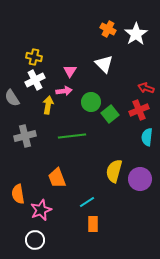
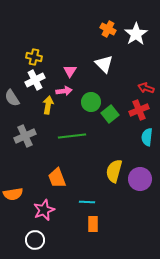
gray cross: rotated 10 degrees counterclockwise
orange semicircle: moved 5 px left; rotated 90 degrees counterclockwise
cyan line: rotated 35 degrees clockwise
pink star: moved 3 px right
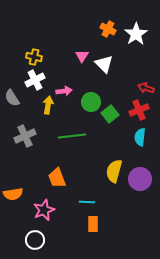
pink triangle: moved 12 px right, 15 px up
cyan semicircle: moved 7 px left
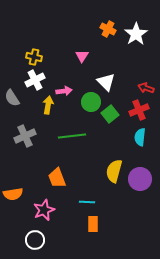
white triangle: moved 2 px right, 18 px down
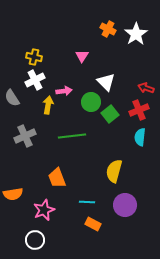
purple circle: moved 15 px left, 26 px down
orange rectangle: rotated 63 degrees counterclockwise
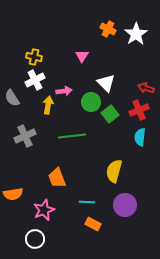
white triangle: moved 1 px down
white circle: moved 1 px up
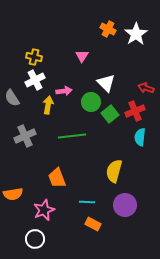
red cross: moved 4 px left, 1 px down
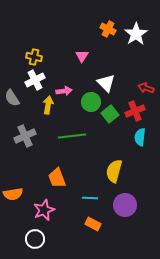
cyan line: moved 3 px right, 4 px up
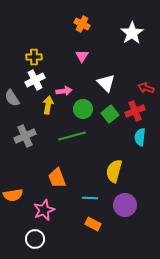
orange cross: moved 26 px left, 5 px up
white star: moved 4 px left, 1 px up
yellow cross: rotated 14 degrees counterclockwise
green circle: moved 8 px left, 7 px down
green line: rotated 8 degrees counterclockwise
orange semicircle: moved 1 px down
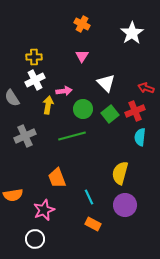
yellow semicircle: moved 6 px right, 2 px down
cyan line: moved 1 px left, 1 px up; rotated 63 degrees clockwise
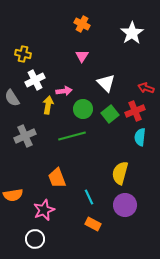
yellow cross: moved 11 px left, 3 px up; rotated 14 degrees clockwise
